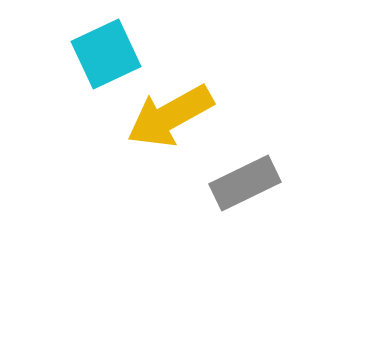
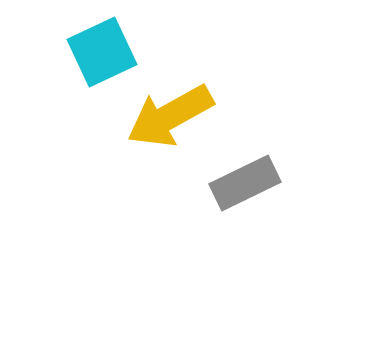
cyan square: moved 4 px left, 2 px up
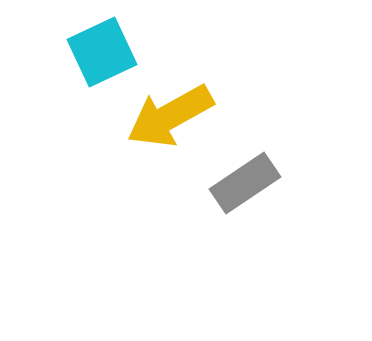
gray rectangle: rotated 8 degrees counterclockwise
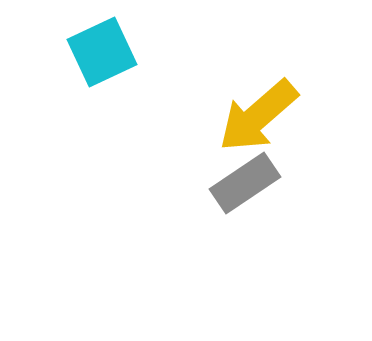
yellow arrow: moved 88 px right; rotated 12 degrees counterclockwise
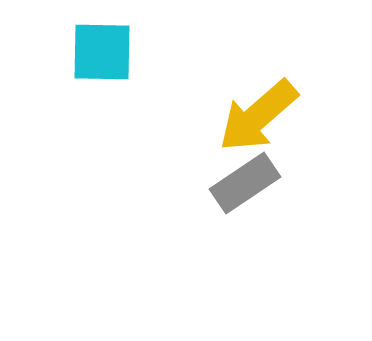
cyan square: rotated 26 degrees clockwise
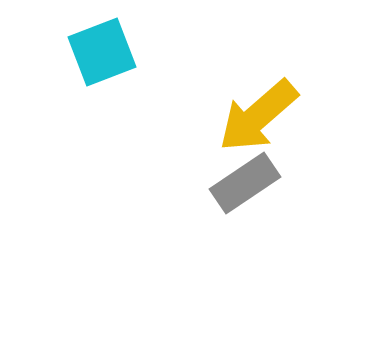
cyan square: rotated 22 degrees counterclockwise
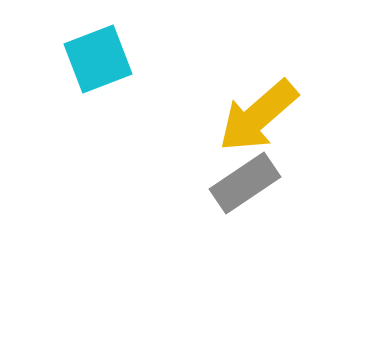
cyan square: moved 4 px left, 7 px down
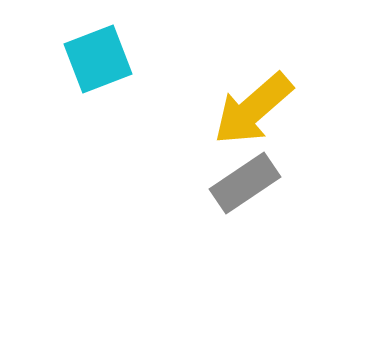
yellow arrow: moved 5 px left, 7 px up
